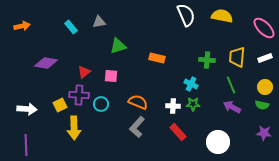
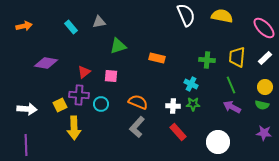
orange arrow: moved 2 px right
white rectangle: rotated 24 degrees counterclockwise
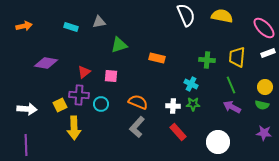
cyan rectangle: rotated 32 degrees counterclockwise
green triangle: moved 1 px right, 1 px up
white rectangle: moved 3 px right, 5 px up; rotated 24 degrees clockwise
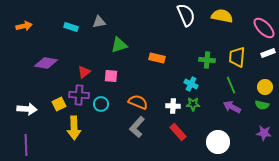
yellow square: moved 1 px left, 1 px up
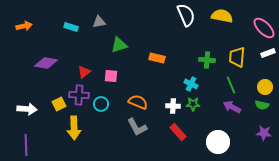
gray L-shape: rotated 70 degrees counterclockwise
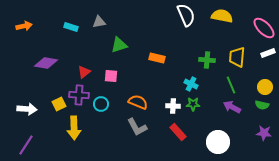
purple line: rotated 35 degrees clockwise
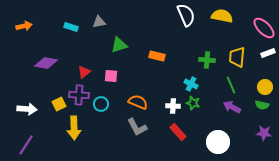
orange rectangle: moved 2 px up
green star: moved 1 px up; rotated 16 degrees clockwise
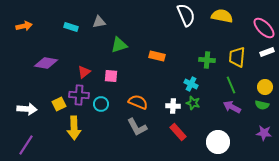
white rectangle: moved 1 px left, 1 px up
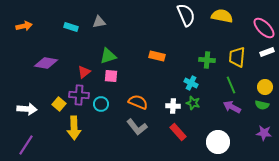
green triangle: moved 11 px left, 11 px down
cyan cross: moved 1 px up
yellow square: rotated 24 degrees counterclockwise
gray L-shape: rotated 10 degrees counterclockwise
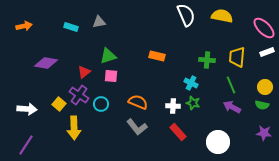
purple cross: rotated 30 degrees clockwise
